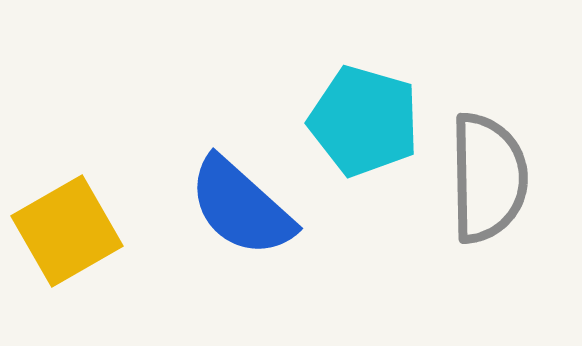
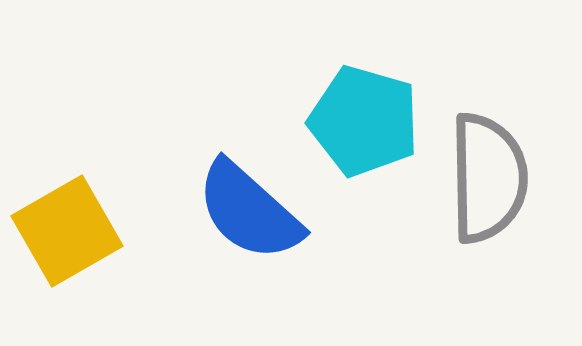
blue semicircle: moved 8 px right, 4 px down
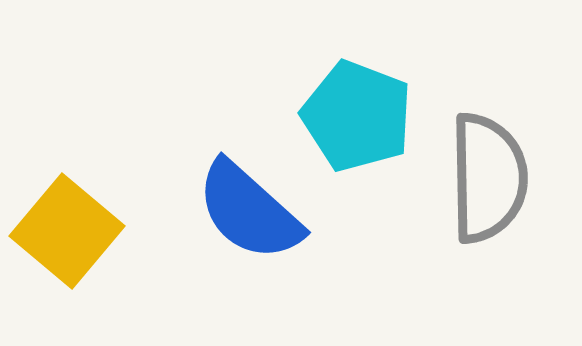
cyan pentagon: moved 7 px left, 5 px up; rotated 5 degrees clockwise
yellow square: rotated 20 degrees counterclockwise
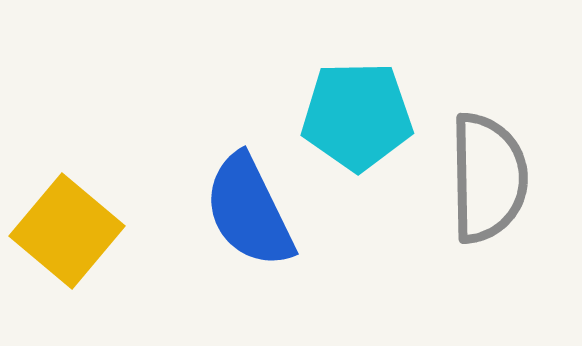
cyan pentagon: rotated 22 degrees counterclockwise
blue semicircle: rotated 22 degrees clockwise
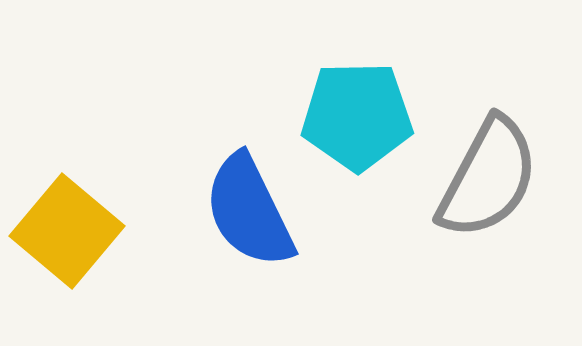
gray semicircle: rotated 29 degrees clockwise
